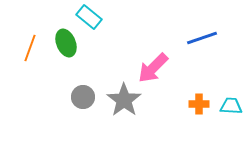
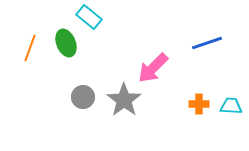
blue line: moved 5 px right, 5 px down
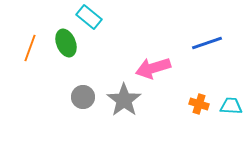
pink arrow: rotated 28 degrees clockwise
orange cross: rotated 18 degrees clockwise
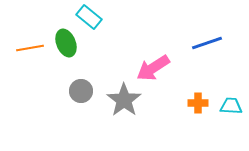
orange line: rotated 60 degrees clockwise
pink arrow: rotated 16 degrees counterclockwise
gray circle: moved 2 px left, 6 px up
orange cross: moved 1 px left, 1 px up; rotated 18 degrees counterclockwise
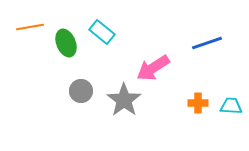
cyan rectangle: moved 13 px right, 15 px down
orange line: moved 21 px up
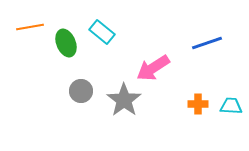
orange cross: moved 1 px down
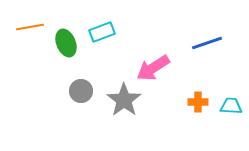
cyan rectangle: rotated 60 degrees counterclockwise
orange cross: moved 2 px up
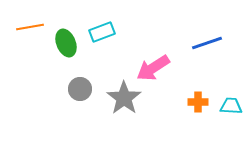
gray circle: moved 1 px left, 2 px up
gray star: moved 2 px up
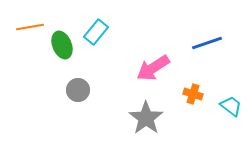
cyan rectangle: moved 6 px left; rotated 30 degrees counterclockwise
green ellipse: moved 4 px left, 2 px down
gray circle: moved 2 px left, 1 px down
gray star: moved 22 px right, 20 px down
orange cross: moved 5 px left, 8 px up; rotated 18 degrees clockwise
cyan trapezoid: rotated 35 degrees clockwise
